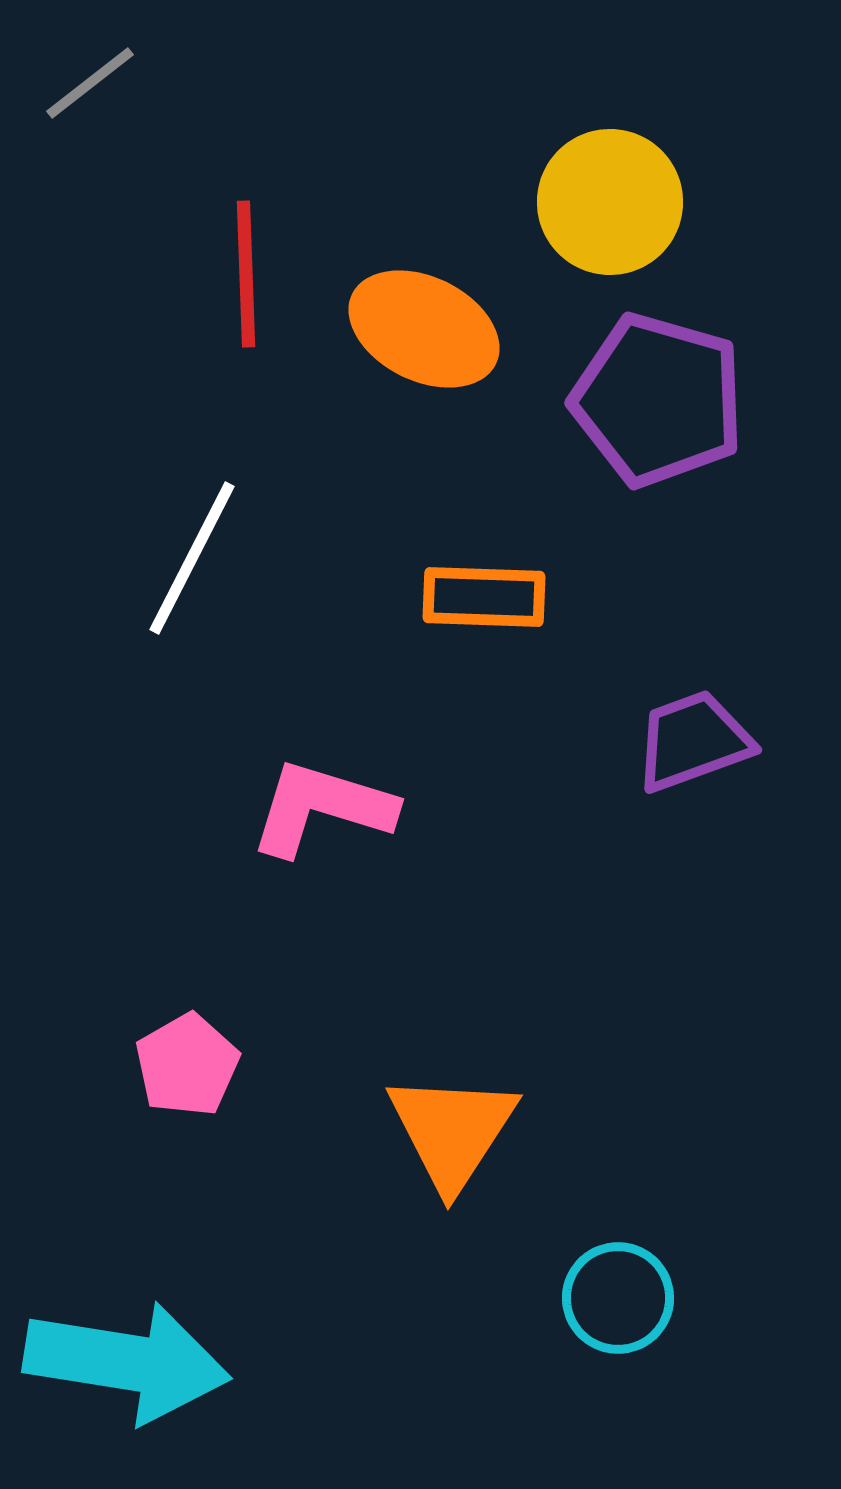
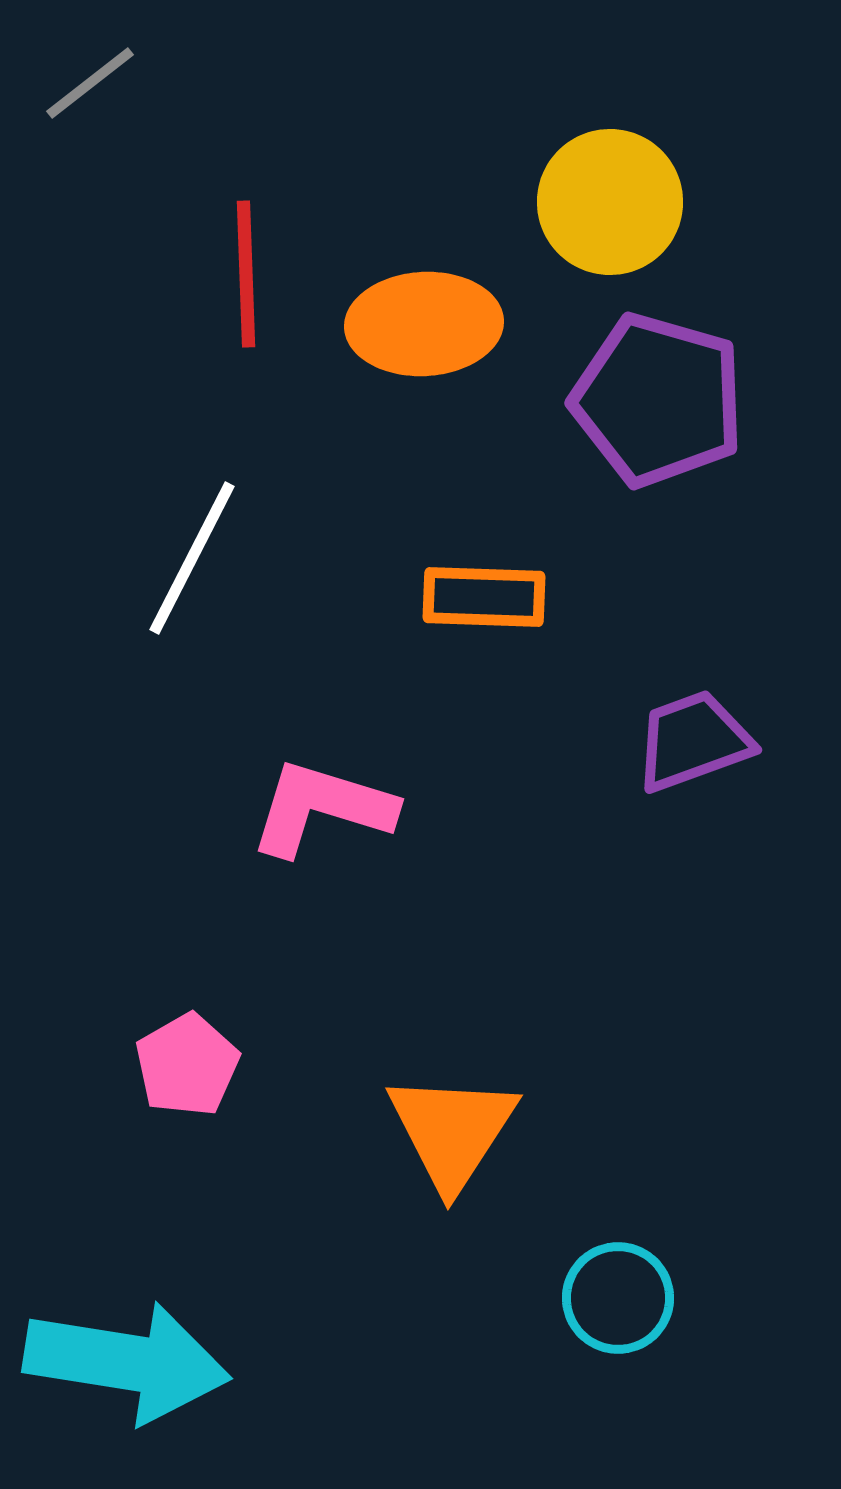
orange ellipse: moved 5 px up; rotated 29 degrees counterclockwise
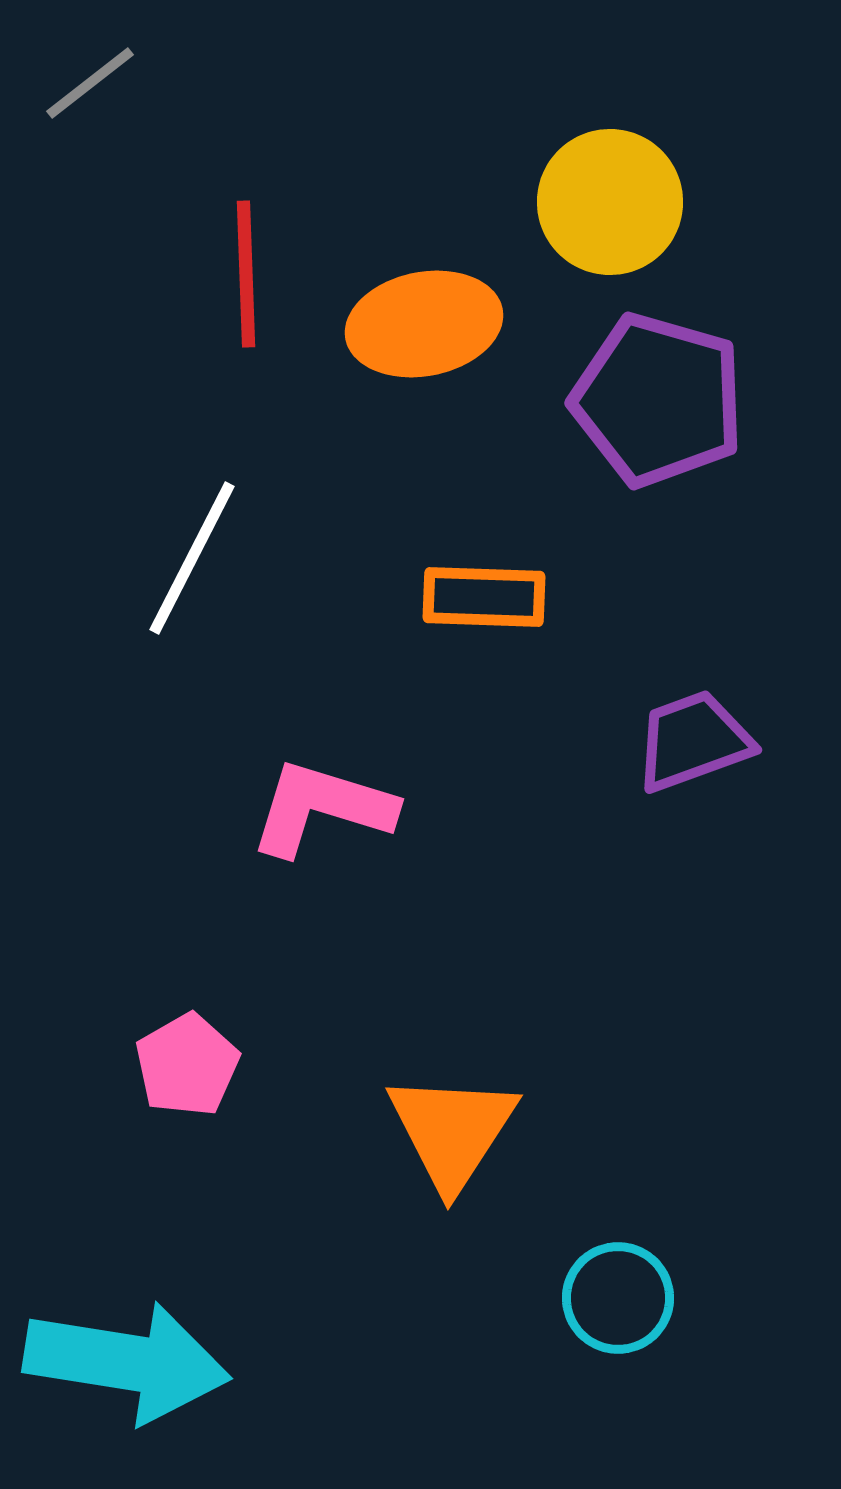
orange ellipse: rotated 8 degrees counterclockwise
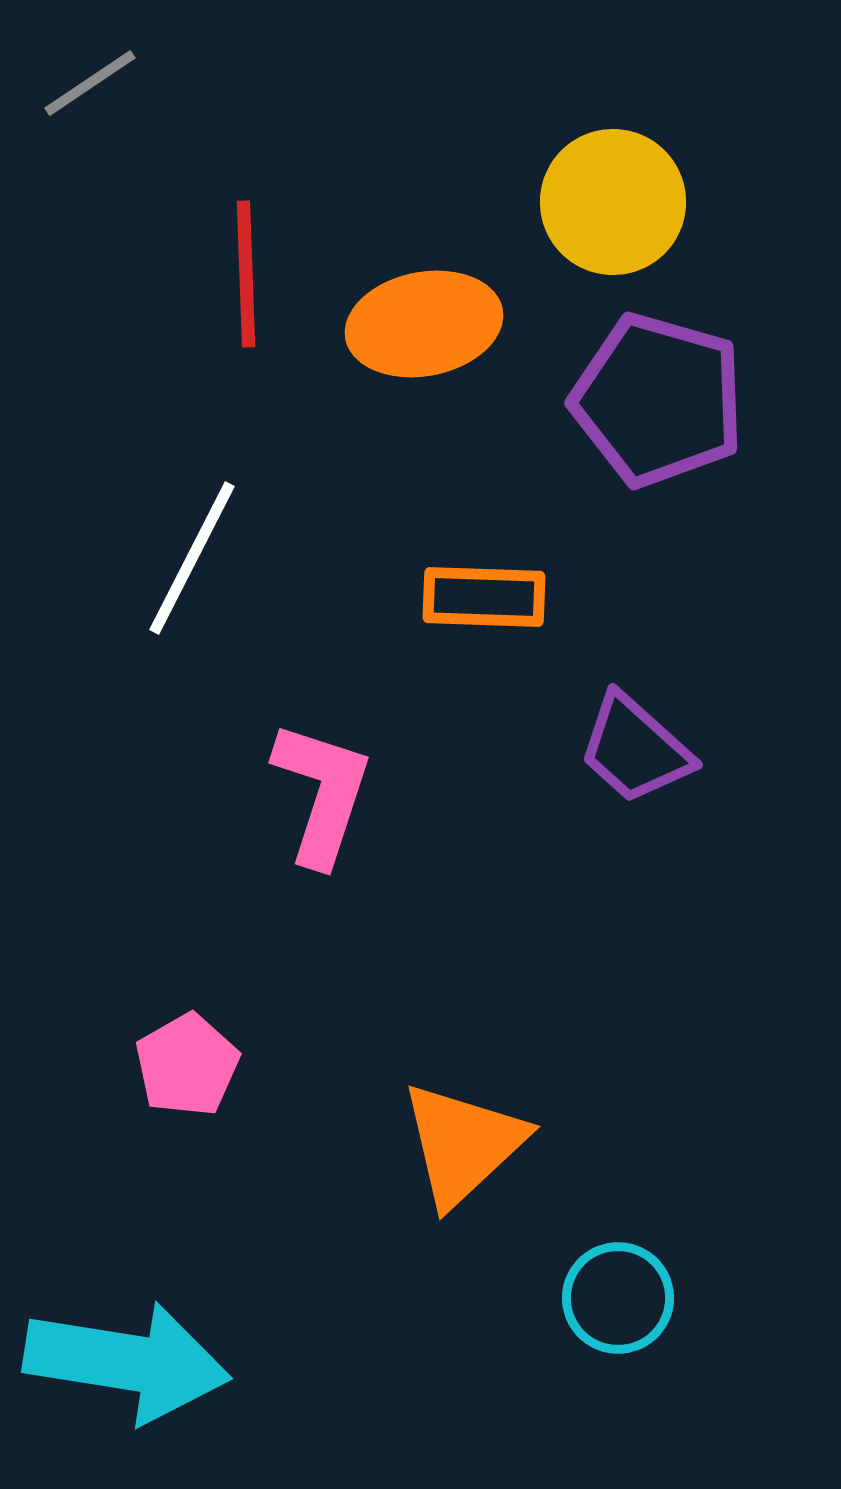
gray line: rotated 4 degrees clockwise
yellow circle: moved 3 px right
purple trapezoid: moved 58 px left, 8 px down; rotated 118 degrees counterclockwise
pink L-shape: moved 15 px up; rotated 91 degrees clockwise
orange triangle: moved 11 px right, 13 px down; rotated 14 degrees clockwise
